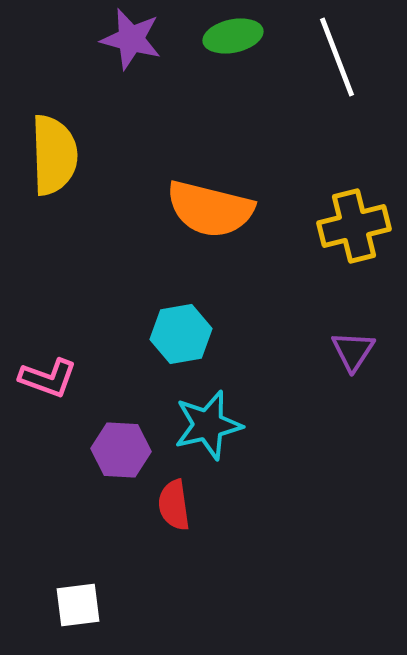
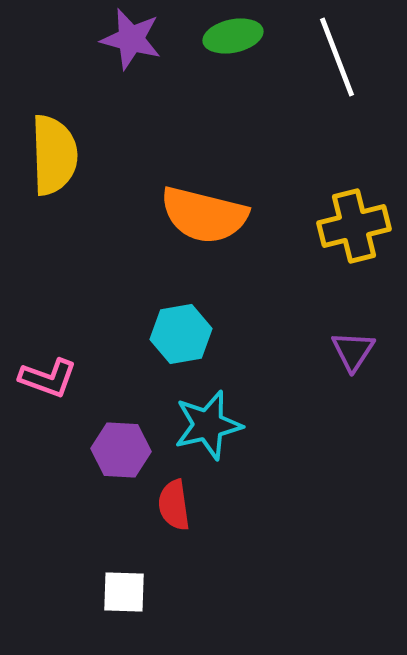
orange semicircle: moved 6 px left, 6 px down
white square: moved 46 px right, 13 px up; rotated 9 degrees clockwise
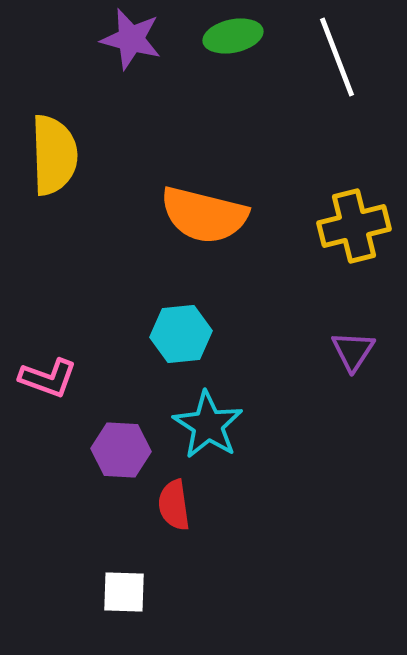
cyan hexagon: rotated 4 degrees clockwise
cyan star: rotated 26 degrees counterclockwise
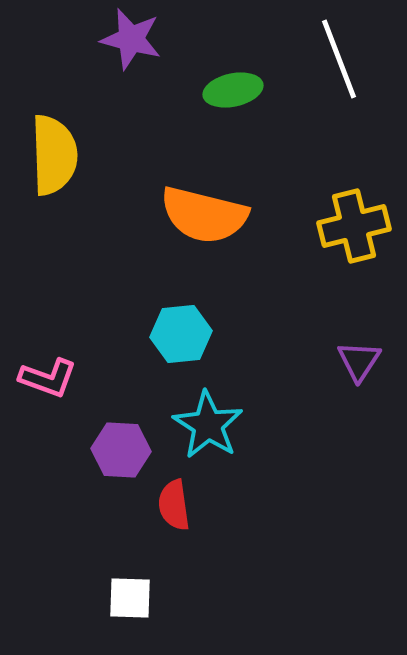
green ellipse: moved 54 px down
white line: moved 2 px right, 2 px down
purple triangle: moved 6 px right, 10 px down
white square: moved 6 px right, 6 px down
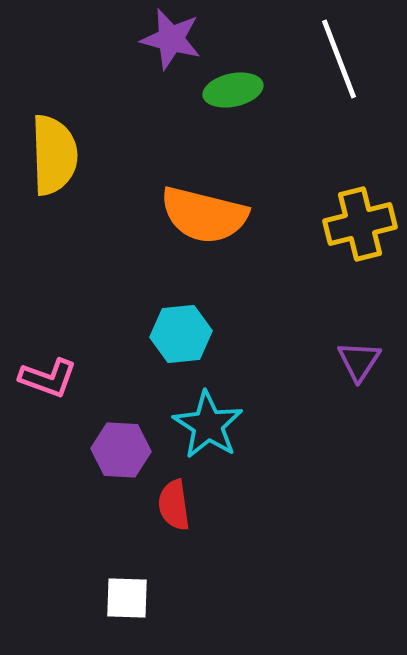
purple star: moved 40 px right
yellow cross: moved 6 px right, 2 px up
white square: moved 3 px left
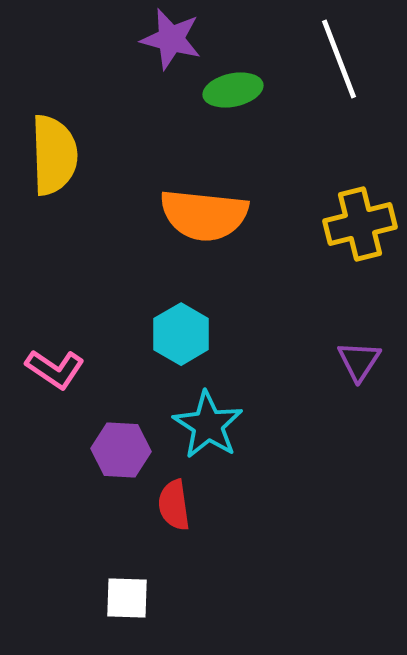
orange semicircle: rotated 8 degrees counterclockwise
cyan hexagon: rotated 24 degrees counterclockwise
pink L-shape: moved 7 px right, 9 px up; rotated 14 degrees clockwise
